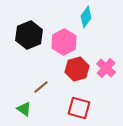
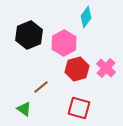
pink hexagon: moved 1 px down
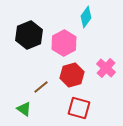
red hexagon: moved 5 px left, 6 px down
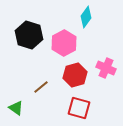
black hexagon: rotated 20 degrees counterclockwise
pink cross: rotated 18 degrees counterclockwise
red hexagon: moved 3 px right
green triangle: moved 8 px left, 1 px up
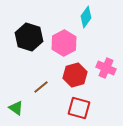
black hexagon: moved 2 px down
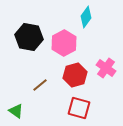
black hexagon: rotated 8 degrees counterclockwise
pink cross: rotated 12 degrees clockwise
brown line: moved 1 px left, 2 px up
green triangle: moved 3 px down
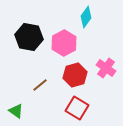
red square: moved 2 px left; rotated 15 degrees clockwise
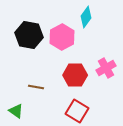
black hexagon: moved 2 px up
pink hexagon: moved 2 px left, 6 px up
pink cross: rotated 24 degrees clockwise
red hexagon: rotated 15 degrees clockwise
brown line: moved 4 px left, 2 px down; rotated 49 degrees clockwise
red square: moved 3 px down
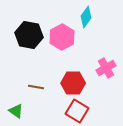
red hexagon: moved 2 px left, 8 px down
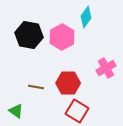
red hexagon: moved 5 px left
